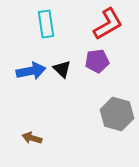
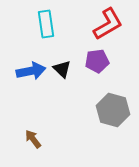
gray hexagon: moved 4 px left, 4 px up
brown arrow: moved 1 px right, 1 px down; rotated 36 degrees clockwise
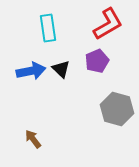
cyan rectangle: moved 2 px right, 4 px down
purple pentagon: rotated 15 degrees counterclockwise
black triangle: moved 1 px left
gray hexagon: moved 4 px right, 1 px up
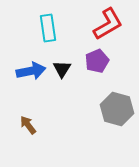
black triangle: moved 1 px right; rotated 18 degrees clockwise
brown arrow: moved 5 px left, 14 px up
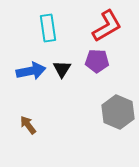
red L-shape: moved 1 px left, 2 px down
purple pentagon: rotated 25 degrees clockwise
gray hexagon: moved 1 px right, 3 px down; rotated 8 degrees clockwise
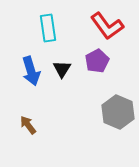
red L-shape: rotated 84 degrees clockwise
purple pentagon: rotated 30 degrees counterclockwise
blue arrow: rotated 84 degrees clockwise
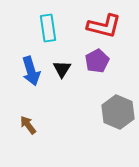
red L-shape: moved 3 px left; rotated 40 degrees counterclockwise
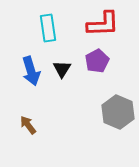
red L-shape: moved 1 px left, 2 px up; rotated 16 degrees counterclockwise
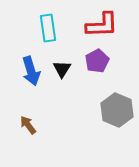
red L-shape: moved 1 px left, 1 px down
gray hexagon: moved 1 px left, 2 px up
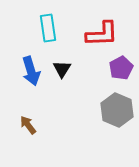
red L-shape: moved 9 px down
purple pentagon: moved 24 px right, 7 px down
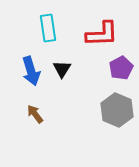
brown arrow: moved 7 px right, 11 px up
